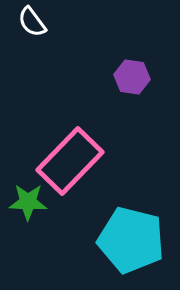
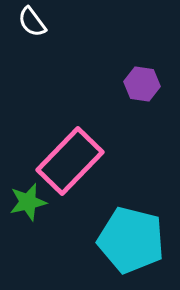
purple hexagon: moved 10 px right, 7 px down
green star: rotated 15 degrees counterclockwise
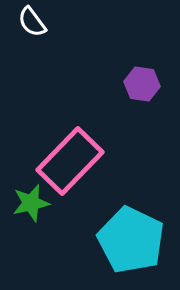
green star: moved 3 px right, 1 px down
cyan pentagon: rotated 12 degrees clockwise
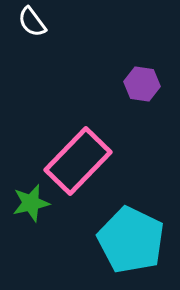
pink rectangle: moved 8 px right
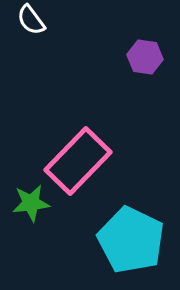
white semicircle: moved 1 px left, 2 px up
purple hexagon: moved 3 px right, 27 px up
green star: rotated 6 degrees clockwise
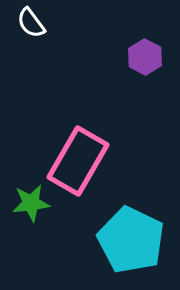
white semicircle: moved 3 px down
purple hexagon: rotated 20 degrees clockwise
pink rectangle: rotated 14 degrees counterclockwise
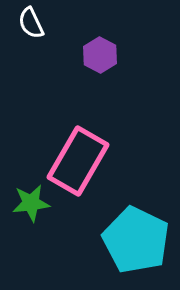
white semicircle: rotated 12 degrees clockwise
purple hexagon: moved 45 px left, 2 px up
cyan pentagon: moved 5 px right
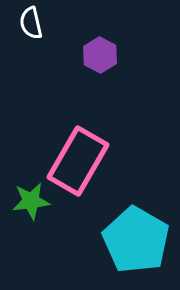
white semicircle: rotated 12 degrees clockwise
green star: moved 2 px up
cyan pentagon: rotated 4 degrees clockwise
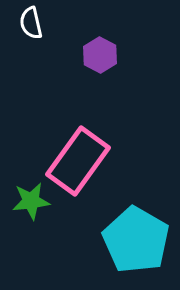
pink rectangle: rotated 6 degrees clockwise
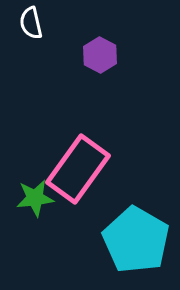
pink rectangle: moved 8 px down
green star: moved 4 px right, 3 px up
